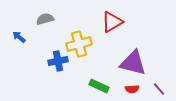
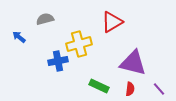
red semicircle: moved 2 px left; rotated 80 degrees counterclockwise
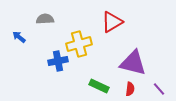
gray semicircle: rotated 12 degrees clockwise
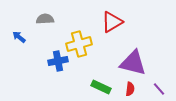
green rectangle: moved 2 px right, 1 px down
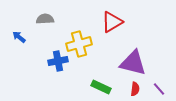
red semicircle: moved 5 px right
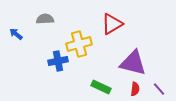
red triangle: moved 2 px down
blue arrow: moved 3 px left, 3 px up
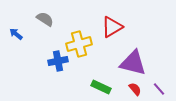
gray semicircle: rotated 36 degrees clockwise
red triangle: moved 3 px down
red semicircle: rotated 48 degrees counterclockwise
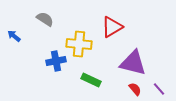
blue arrow: moved 2 px left, 2 px down
yellow cross: rotated 20 degrees clockwise
blue cross: moved 2 px left
green rectangle: moved 10 px left, 7 px up
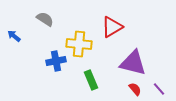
green rectangle: rotated 42 degrees clockwise
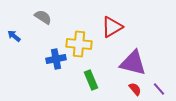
gray semicircle: moved 2 px left, 2 px up
blue cross: moved 2 px up
